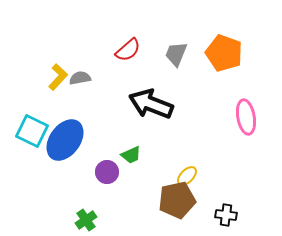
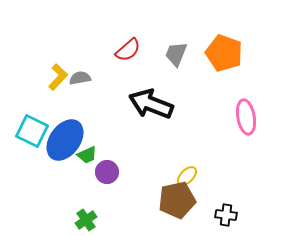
green trapezoid: moved 44 px left
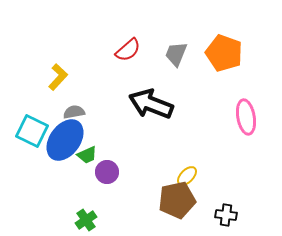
gray semicircle: moved 6 px left, 34 px down
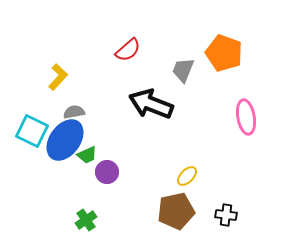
gray trapezoid: moved 7 px right, 16 px down
brown pentagon: moved 1 px left, 11 px down
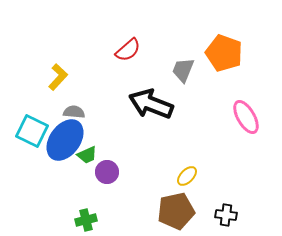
gray semicircle: rotated 15 degrees clockwise
pink ellipse: rotated 20 degrees counterclockwise
green cross: rotated 20 degrees clockwise
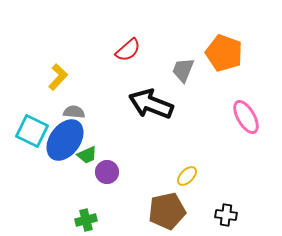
brown pentagon: moved 9 px left
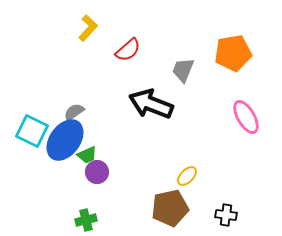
orange pentagon: moved 9 px right; rotated 30 degrees counterclockwise
yellow L-shape: moved 30 px right, 49 px up
gray semicircle: rotated 40 degrees counterclockwise
purple circle: moved 10 px left
brown pentagon: moved 3 px right, 3 px up
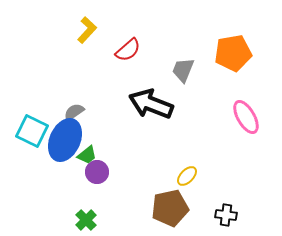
yellow L-shape: moved 1 px left, 2 px down
blue ellipse: rotated 12 degrees counterclockwise
green trapezoid: rotated 15 degrees counterclockwise
green cross: rotated 30 degrees counterclockwise
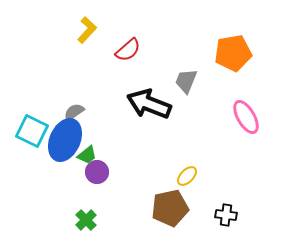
gray trapezoid: moved 3 px right, 11 px down
black arrow: moved 2 px left
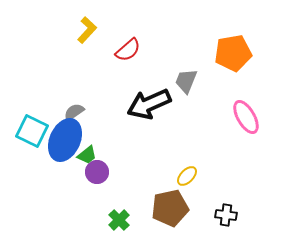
black arrow: rotated 45 degrees counterclockwise
green cross: moved 33 px right
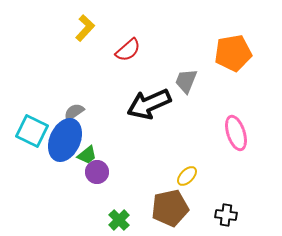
yellow L-shape: moved 2 px left, 2 px up
pink ellipse: moved 10 px left, 16 px down; rotated 12 degrees clockwise
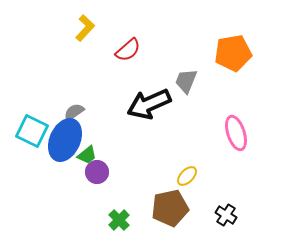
black cross: rotated 25 degrees clockwise
